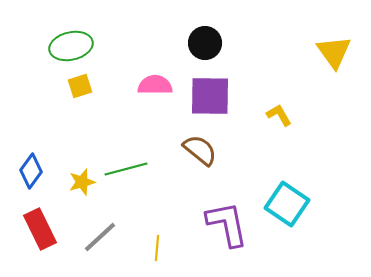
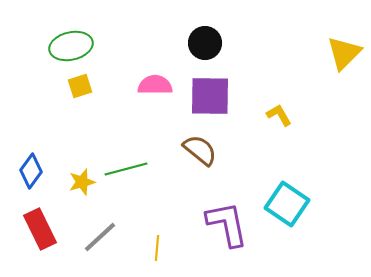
yellow triangle: moved 10 px right, 1 px down; rotated 21 degrees clockwise
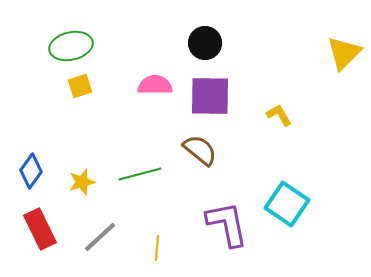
green line: moved 14 px right, 5 px down
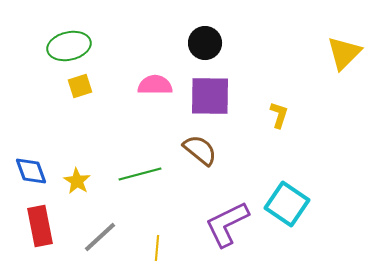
green ellipse: moved 2 px left
yellow L-shape: rotated 48 degrees clockwise
blue diamond: rotated 56 degrees counterclockwise
yellow star: moved 5 px left, 1 px up; rotated 24 degrees counterclockwise
purple L-shape: rotated 105 degrees counterclockwise
red rectangle: moved 3 px up; rotated 15 degrees clockwise
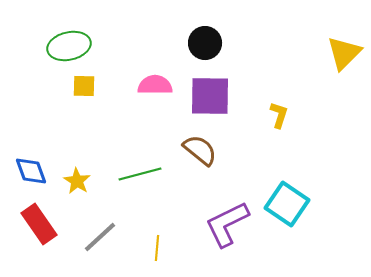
yellow square: moved 4 px right; rotated 20 degrees clockwise
red rectangle: moved 1 px left, 2 px up; rotated 24 degrees counterclockwise
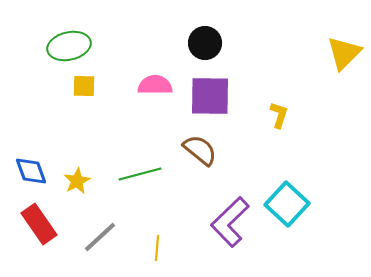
yellow star: rotated 12 degrees clockwise
cyan square: rotated 9 degrees clockwise
purple L-shape: moved 3 px right, 2 px up; rotated 18 degrees counterclockwise
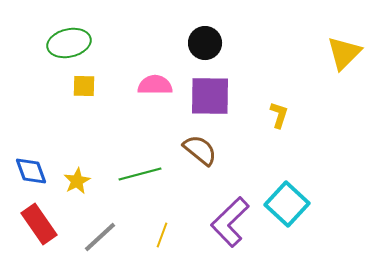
green ellipse: moved 3 px up
yellow line: moved 5 px right, 13 px up; rotated 15 degrees clockwise
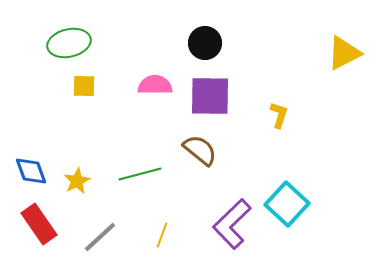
yellow triangle: rotated 18 degrees clockwise
purple L-shape: moved 2 px right, 2 px down
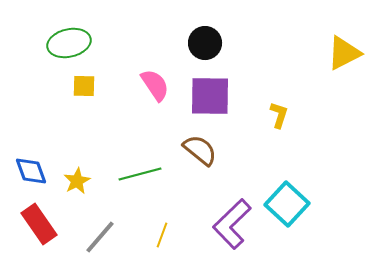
pink semicircle: rotated 56 degrees clockwise
gray line: rotated 6 degrees counterclockwise
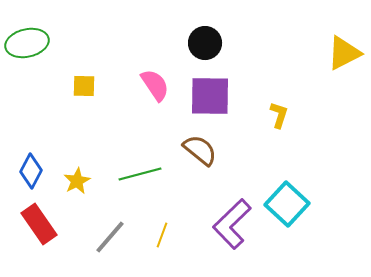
green ellipse: moved 42 px left
blue diamond: rotated 48 degrees clockwise
gray line: moved 10 px right
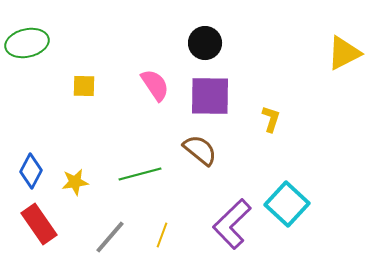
yellow L-shape: moved 8 px left, 4 px down
yellow star: moved 2 px left, 1 px down; rotated 20 degrees clockwise
